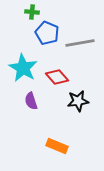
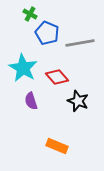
green cross: moved 2 px left, 2 px down; rotated 24 degrees clockwise
black star: rotated 30 degrees clockwise
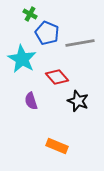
cyan star: moved 1 px left, 9 px up
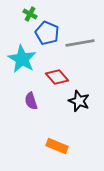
black star: moved 1 px right
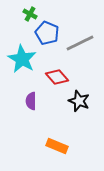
gray line: rotated 16 degrees counterclockwise
purple semicircle: rotated 18 degrees clockwise
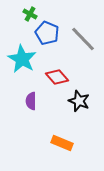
gray line: moved 3 px right, 4 px up; rotated 72 degrees clockwise
orange rectangle: moved 5 px right, 3 px up
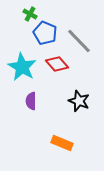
blue pentagon: moved 2 px left
gray line: moved 4 px left, 2 px down
cyan star: moved 8 px down
red diamond: moved 13 px up
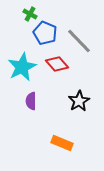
cyan star: rotated 16 degrees clockwise
black star: rotated 20 degrees clockwise
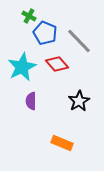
green cross: moved 1 px left, 2 px down
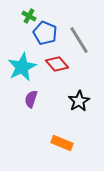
gray line: moved 1 px up; rotated 12 degrees clockwise
purple semicircle: moved 2 px up; rotated 18 degrees clockwise
